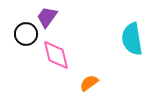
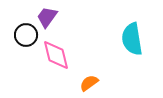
black circle: moved 1 px down
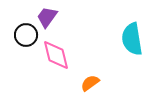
orange semicircle: moved 1 px right
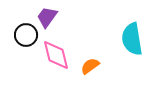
orange semicircle: moved 17 px up
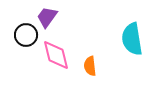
orange semicircle: rotated 60 degrees counterclockwise
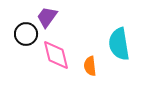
black circle: moved 1 px up
cyan semicircle: moved 13 px left, 5 px down
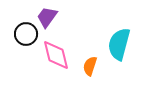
cyan semicircle: rotated 24 degrees clockwise
orange semicircle: rotated 24 degrees clockwise
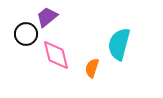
purple trapezoid: rotated 15 degrees clockwise
orange semicircle: moved 2 px right, 2 px down
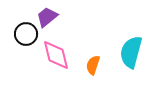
cyan semicircle: moved 12 px right, 8 px down
orange semicircle: moved 1 px right, 3 px up
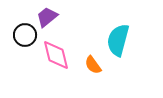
black circle: moved 1 px left, 1 px down
cyan semicircle: moved 13 px left, 12 px up
orange semicircle: rotated 54 degrees counterclockwise
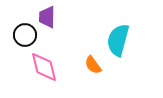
purple trapezoid: rotated 50 degrees counterclockwise
pink diamond: moved 12 px left, 12 px down
